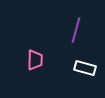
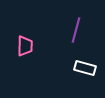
pink trapezoid: moved 10 px left, 14 px up
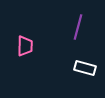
purple line: moved 2 px right, 3 px up
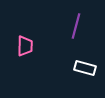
purple line: moved 2 px left, 1 px up
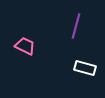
pink trapezoid: rotated 65 degrees counterclockwise
